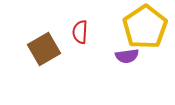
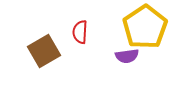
brown square: moved 2 px down
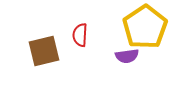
red semicircle: moved 3 px down
brown square: rotated 16 degrees clockwise
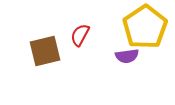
red semicircle: rotated 25 degrees clockwise
brown square: moved 1 px right
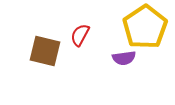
brown square: rotated 28 degrees clockwise
purple semicircle: moved 3 px left, 2 px down
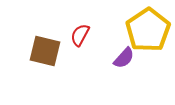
yellow pentagon: moved 3 px right, 3 px down
purple semicircle: rotated 40 degrees counterclockwise
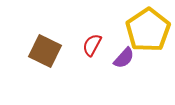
red semicircle: moved 12 px right, 10 px down
brown square: rotated 12 degrees clockwise
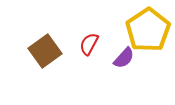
red semicircle: moved 3 px left, 1 px up
brown square: rotated 28 degrees clockwise
